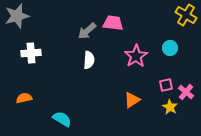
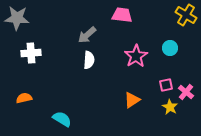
gray star: moved 2 px down; rotated 20 degrees clockwise
pink trapezoid: moved 9 px right, 8 px up
gray arrow: moved 4 px down
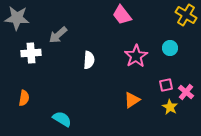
pink trapezoid: rotated 135 degrees counterclockwise
gray arrow: moved 29 px left
orange semicircle: rotated 112 degrees clockwise
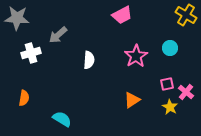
pink trapezoid: rotated 80 degrees counterclockwise
white cross: rotated 12 degrees counterclockwise
pink square: moved 1 px right, 1 px up
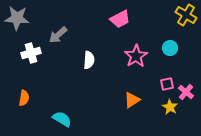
pink trapezoid: moved 2 px left, 4 px down
